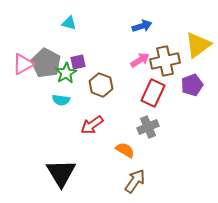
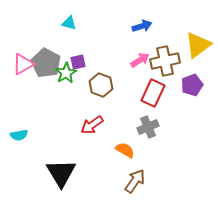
cyan semicircle: moved 42 px left, 35 px down; rotated 18 degrees counterclockwise
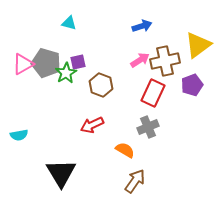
gray pentagon: rotated 12 degrees counterclockwise
red arrow: rotated 10 degrees clockwise
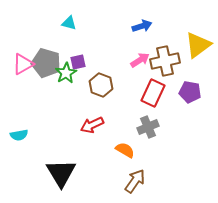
purple pentagon: moved 2 px left, 7 px down; rotated 30 degrees clockwise
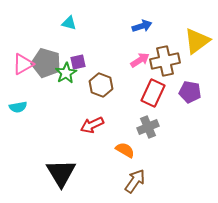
yellow triangle: moved 1 px left, 4 px up
cyan semicircle: moved 1 px left, 28 px up
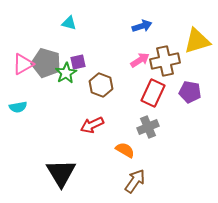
yellow triangle: rotated 20 degrees clockwise
